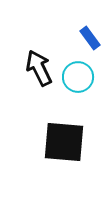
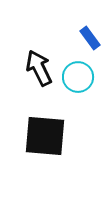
black square: moved 19 px left, 6 px up
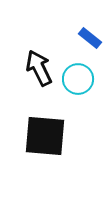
blue rectangle: rotated 15 degrees counterclockwise
cyan circle: moved 2 px down
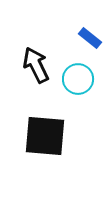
black arrow: moved 3 px left, 3 px up
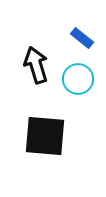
blue rectangle: moved 8 px left
black arrow: rotated 9 degrees clockwise
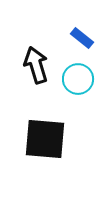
black square: moved 3 px down
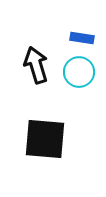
blue rectangle: rotated 30 degrees counterclockwise
cyan circle: moved 1 px right, 7 px up
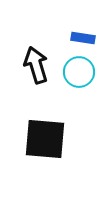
blue rectangle: moved 1 px right
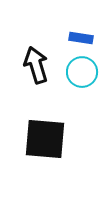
blue rectangle: moved 2 px left
cyan circle: moved 3 px right
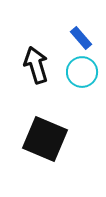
blue rectangle: rotated 40 degrees clockwise
black square: rotated 18 degrees clockwise
